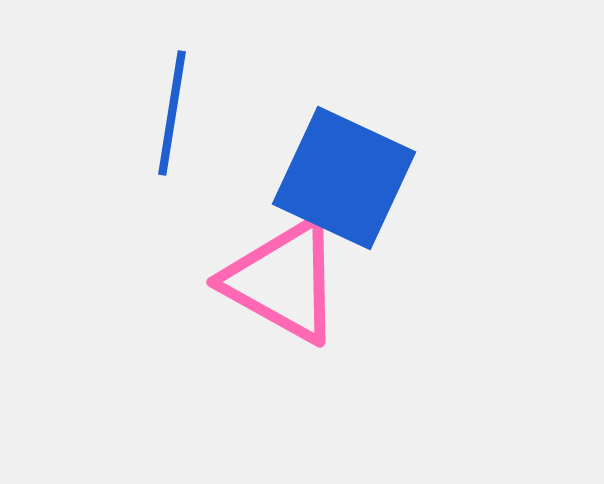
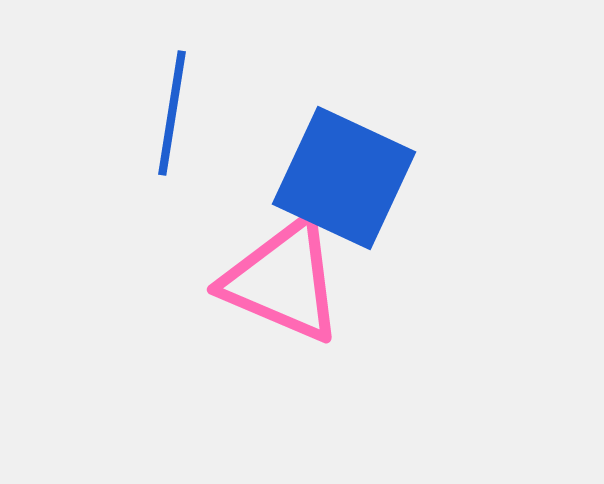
pink triangle: rotated 6 degrees counterclockwise
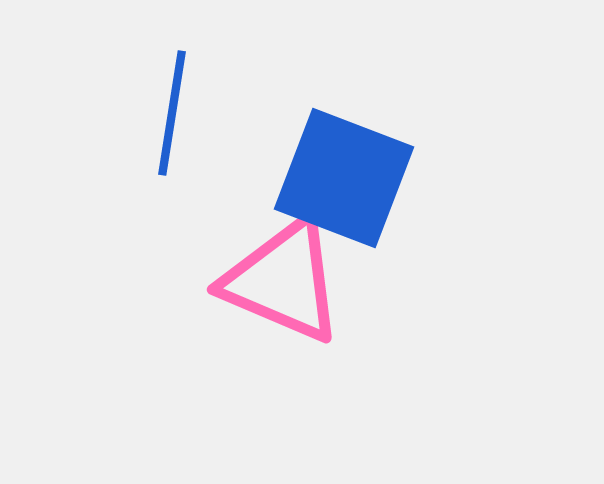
blue square: rotated 4 degrees counterclockwise
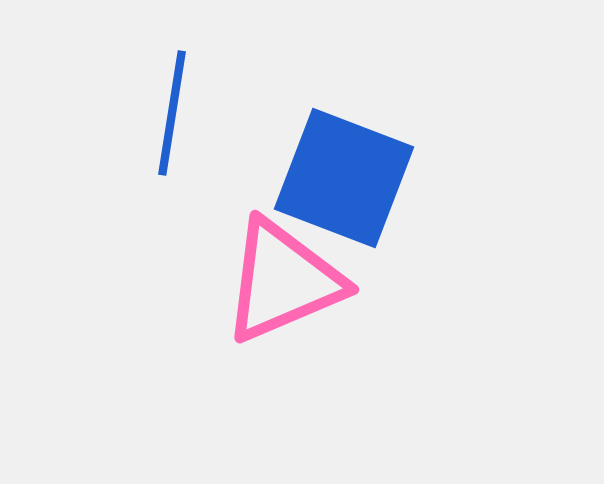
pink triangle: rotated 46 degrees counterclockwise
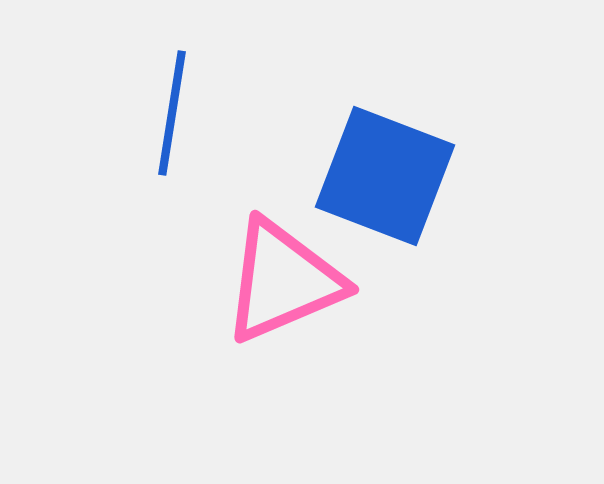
blue square: moved 41 px right, 2 px up
